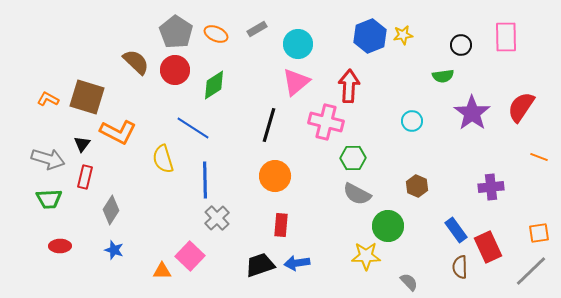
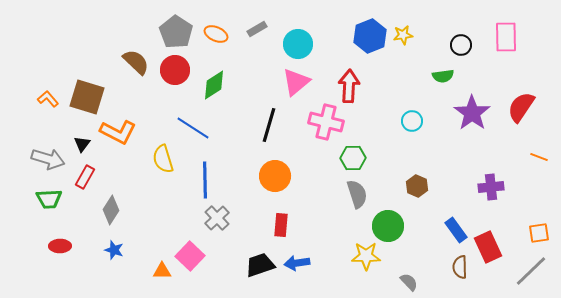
orange L-shape at (48, 99): rotated 20 degrees clockwise
red rectangle at (85, 177): rotated 15 degrees clockwise
gray semicircle at (357, 194): rotated 136 degrees counterclockwise
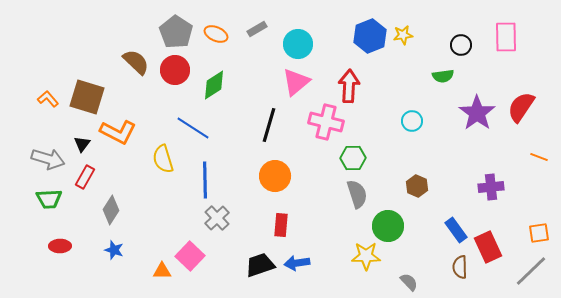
purple star at (472, 113): moved 5 px right
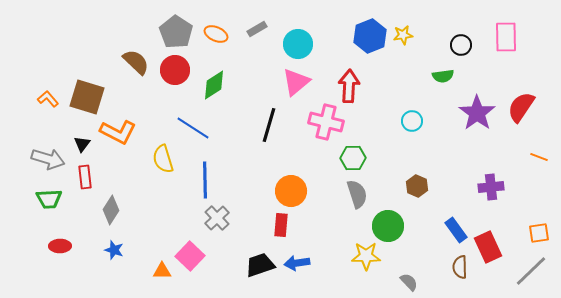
orange circle at (275, 176): moved 16 px right, 15 px down
red rectangle at (85, 177): rotated 35 degrees counterclockwise
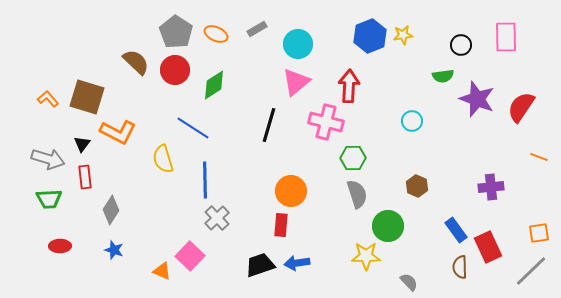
purple star at (477, 113): moved 14 px up; rotated 15 degrees counterclockwise
orange triangle at (162, 271): rotated 24 degrees clockwise
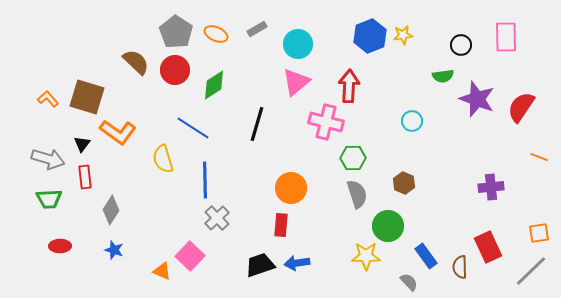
black line at (269, 125): moved 12 px left, 1 px up
orange L-shape at (118, 132): rotated 9 degrees clockwise
brown hexagon at (417, 186): moved 13 px left, 3 px up
orange circle at (291, 191): moved 3 px up
blue rectangle at (456, 230): moved 30 px left, 26 px down
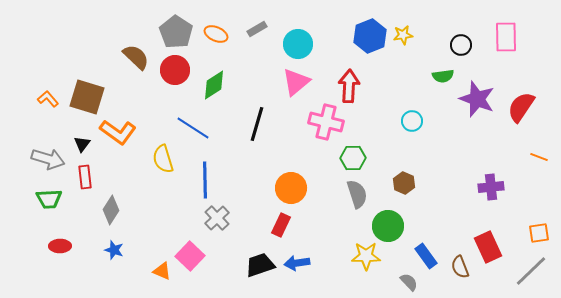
brown semicircle at (136, 62): moved 5 px up
red rectangle at (281, 225): rotated 20 degrees clockwise
brown semicircle at (460, 267): rotated 20 degrees counterclockwise
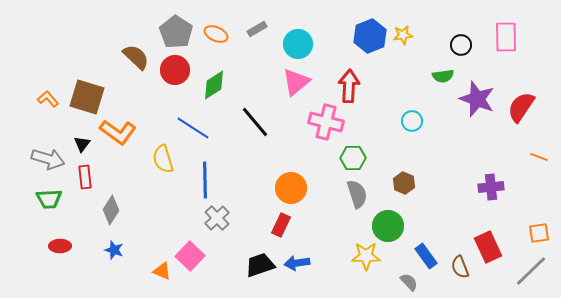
black line at (257, 124): moved 2 px left, 2 px up; rotated 56 degrees counterclockwise
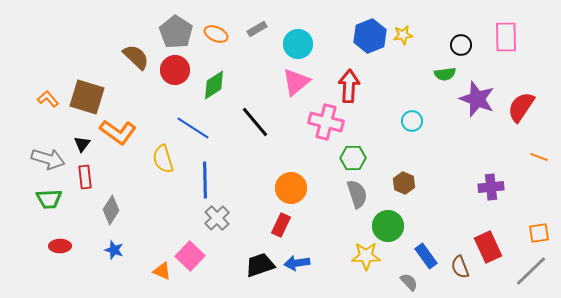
green semicircle at (443, 76): moved 2 px right, 2 px up
